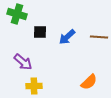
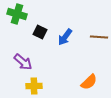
black square: rotated 24 degrees clockwise
blue arrow: moved 2 px left; rotated 12 degrees counterclockwise
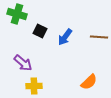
black square: moved 1 px up
purple arrow: moved 1 px down
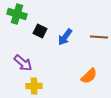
orange semicircle: moved 6 px up
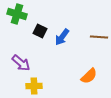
blue arrow: moved 3 px left
purple arrow: moved 2 px left
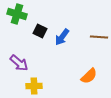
purple arrow: moved 2 px left
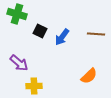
brown line: moved 3 px left, 3 px up
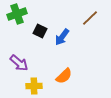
green cross: rotated 36 degrees counterclockwise
brown line: moved 6 px left, 16 px up; rotated 48 degrees counterclockwise
orange semicircle: moved 25 px left
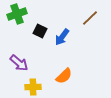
yellow cross: moved 1 px left, 1 px down
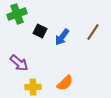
brown line: moved 3 px right, 14 px down; rotated 12 degrees counterclockwise
orange semicircle: moved 1 px right, 7 px down
